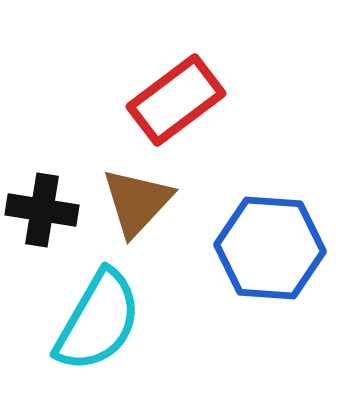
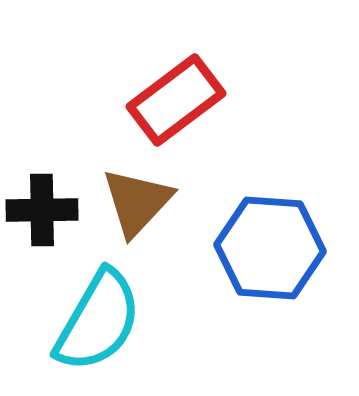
black cross: rotated 10 degrees counterclockwise
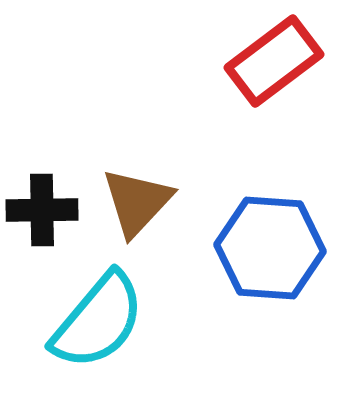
red rectangle: moved 98 px right, 39 px up
cyan semicircle: rotated 10 degrees clockwise
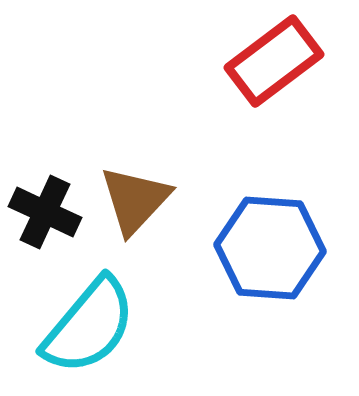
brown triangle: moved 2 px left, 2 px up
black cross: moved 3 px right, 2 px down; rotated 26 degrees clockwise
cyan semicircle: moved 9 px left, 5 px down
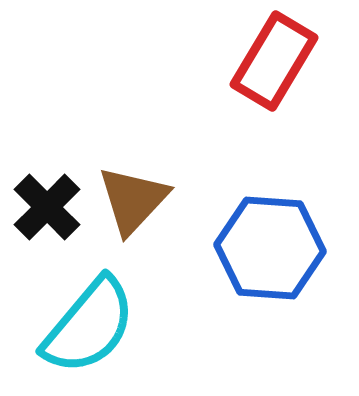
red rectangle: rotated 22 degrees counterclockwise
brown triangle: moved 2 px left
black cross: moved 2 px right, 5 px up; rotated 20 degrees clockwise
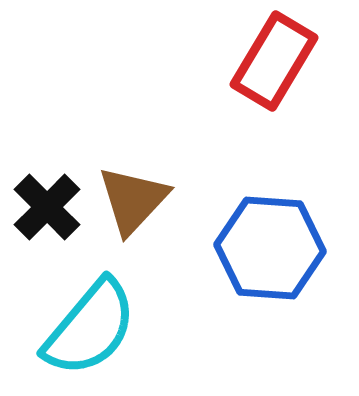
cyan semicircle: moved 1 px right, 2 px down
